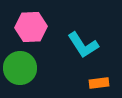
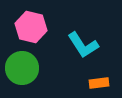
pink hexagon: rotated 16 degrees clockwise
green circle: moved 2 px right
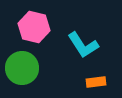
pink hexagon: moved 3 px right
orange rectangle: moved 3 px left, 1 px up
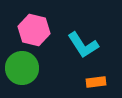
pink hexagon: moved 3 px down
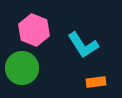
pink hexagon: rotated 8 degrees clockwise
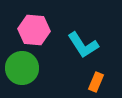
pink hexagon: rotated 16 degrees counterclockwise
orange rectangle: rotated 60 degrees counterclockwise
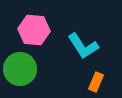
cyan L-shape: moved 1 px down
green circle: moved 2 px left, 1 px down
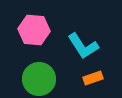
green circle: moved 19 px right, 10 px down
orange rectangle: moved 3 px left, 4 px up; rotated 48 degrees clockwise
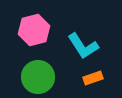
pink hexagon: rotated 20 degrees counterclockwise
green circle: moved 1 px left, 2 px up
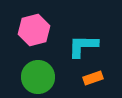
cyan L-shape: rotated 124 degrees clockwise
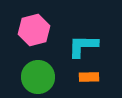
orange rectangle: moved 4 px left, 1 px up; rotated 18 degrees clockwise
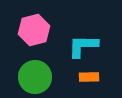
green circle: moved 3 px left
